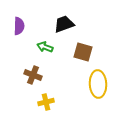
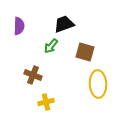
green arrow: moved 6 px right, 1 px up; rotated 70 degrees counterclockwise
brown square: moved 2 px right
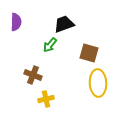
purple semicircle: moved 3 px left, 4 px up
green arrow: moved 1 px left, 1 px up
brown square: moved 4 px right, 1 px down
yellow ellipse: moved 1 px up
yellow cross: moved 3 px up
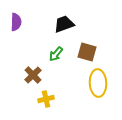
green arrow: moved 6 px right, 9 px down
brown square: moved 2 px left, 1 px up
brown cross: rotated 24 degrees clockwise
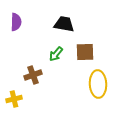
black trapezoid: rotated 30 degrees clockwise
brown square: moved 2 px left; rotated 18 degrees counterclockwise
brown cross: rotated 24 degrees clockwise
yellow ellipse: moved 1 px down
yellow cross: moved 32 px left
